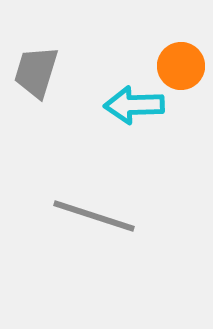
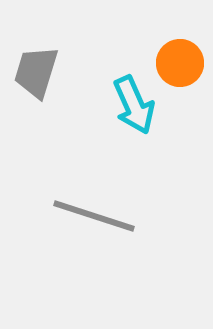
orange circle: moved 1 px left, 3 px up
cyan arrow: rotated 112 degrees counterclockwise
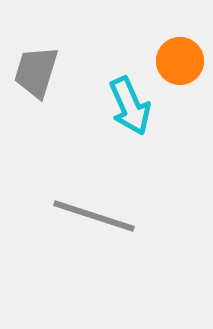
orange circle: moved 2 px up
cyan arrow: moved 4 px left, 1 px down
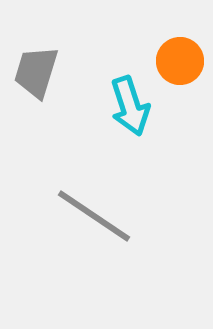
cyan arrow: rotated 6 degrees clockwise
gray line: rotated 16 degrees clockwise
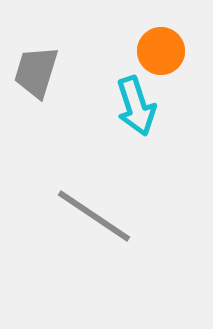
orange circle: moved 19 px left, 10 px up
cyan arrow: moved 6 px right
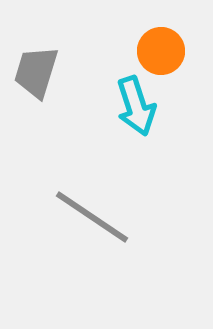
gray line: moved 2 px left, 1 px down
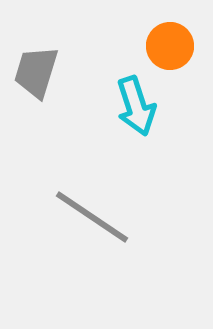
orange circle: moved 9 px right, 5 px up
